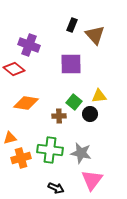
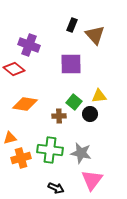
orange diamond: moved 1 px left, 1 px down
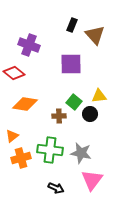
red diamond: moved 4 px down
orange triangle: moved 2 px right, 2 px up; rotated 24 degrees counterclockwise
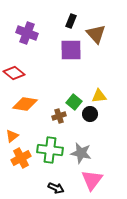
black rectangle: moved 1 px left, 4 px up
brown triangle: moved 1 px right, 1 px up
purple cross: moved 2 px left, 12 px up
purple square: moved 14 px up
brown cross: rotated 16 degrees counterclockwise
orange cross: rotated 12 degrees counterclockwise
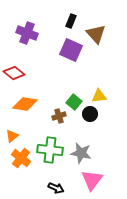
purple square: rotated 25 degrees clockwise
orange cross: rotated 24 degrees counterclockwise
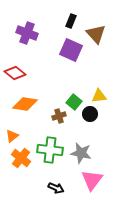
red diamond: moved 1 px right
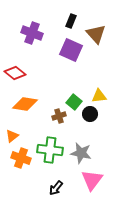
purple cross: moved 5 px right
orange cross: rotated 18 degrees counterclockwise
black arrow: rotated 105 degrees clockwise
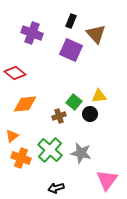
orange diamond: rotated 15 degrees counterclockwise
green cross: rotated 35 degrees clockwise
pink triangle: moved 15 px right
black arrow: rotated 35 degrees clockwise
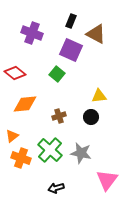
brown triangle: rotated 20 degrees counterclockwise
green square: moved 17 px left, 28 px up
black circle: moved 1 px right, 3 px down
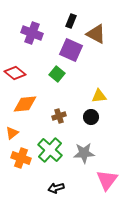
orange triangle: moved 3 px up
gray star: moved 3 px right; rotated 15 degrees counterclockwise
